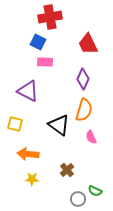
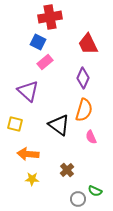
pink rectangle: rotated 42 degrees counterclockwise
purple diamond: moved 1 px up
purple triangle: rotated 15 degrees clockwise
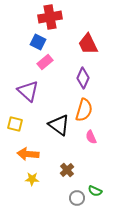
gray circle: moved 1 px left, 1 px up
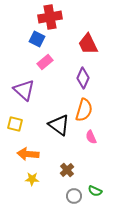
blue square: moved 1 px left, 3 px up
purple triangle: moved 4 px left, 1 px up
gray circle: moved 3 px left, 2 px up
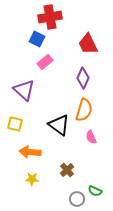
orange arrow: moved 2 px right, 2 px up
gray circle: moved 3 px right, 3 px down
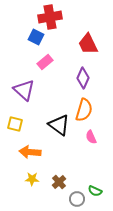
blue square: moved 1 px left, 2 px up
brown cross: moved 8 px left, 12 px down
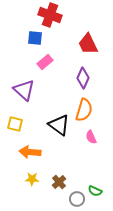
red cross: moved 2 px up; rotated 30 degrees clockwise
blue square: moved 1 px left, 1 px down; rotated 21 degrees counterclockwise
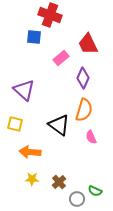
blue square: moved 1 px left, 1 px up
pink rectangle: moved 16 px right, 4 px up
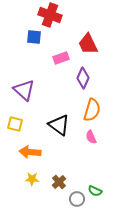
pink rectangle: rotated 21 degrees clockwise
orange semicircle: moved 8 px right
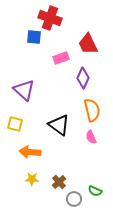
red cross: moved 3 px down
orange semicircle: rotated 30 degrees counterclockwise
gray circle: moved 3 px left
